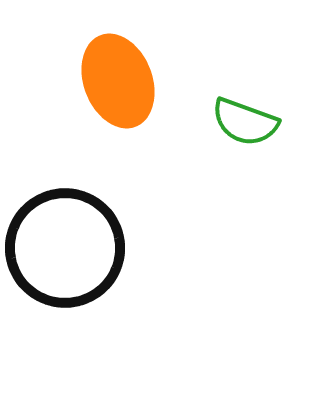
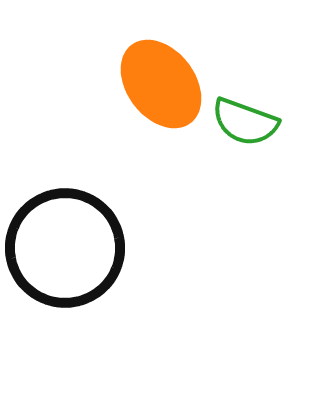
orange ellipse: moved 43 px right, 3 px down; rotated 16 degrees counterclockwise
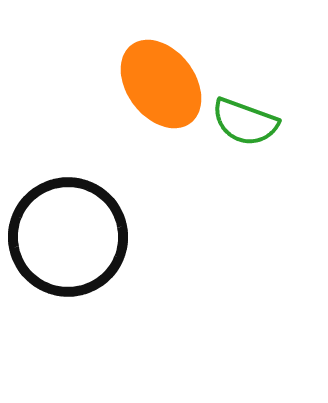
black circle: moved 3 px right, 11 px up
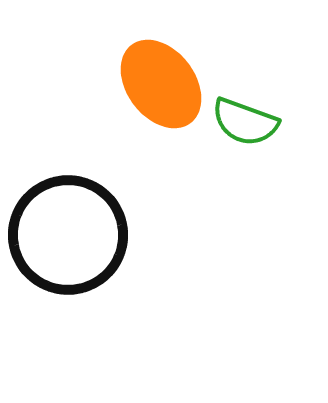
black circle: moved 2 px up
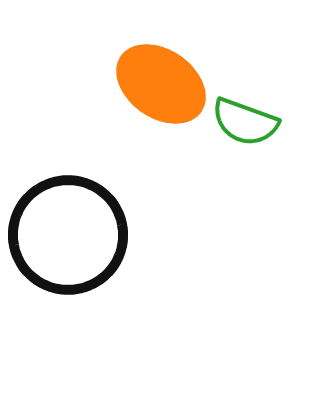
orange ellipse: rotated 18 degrees counterclockwise
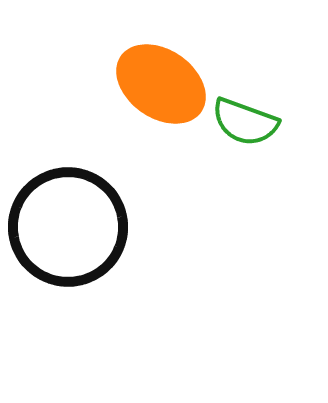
black circle: moved 8 px up
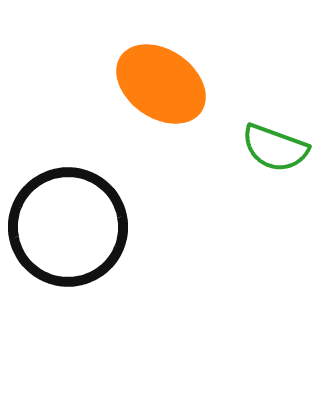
green semicircle: moved 30 px right, 26 px down
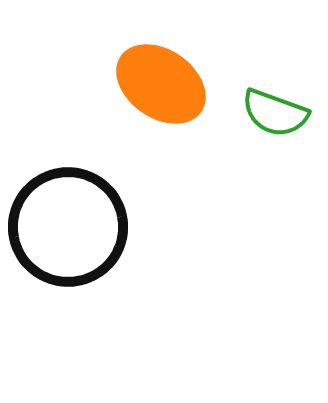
green semicircle: moved 35 px up
